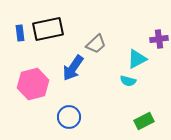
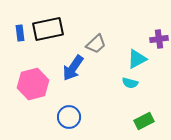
cyan semicircle: moved 2 px right, 2 px down
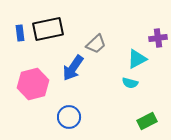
purple cross: moved 1 px left, 1 px up
green rectangle: moved 3 px right
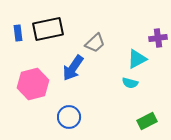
blue rectangle: moved 2 px left
gray trapezoid: moved 1 px left, 1 px up
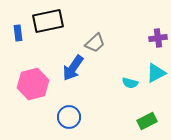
black rectangle: moved 8 px up
cyan triangle: moved 19 px right, 14 px down
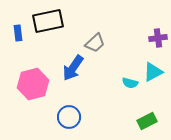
cyan triangle: moved 3 px left, 1 px up
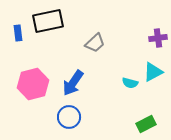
blue arrow: moved 15 px down
green rectangle: moved 1 px left, 3 px down
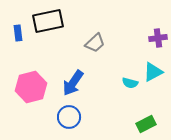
pink hexagon: moved 2 px left, 3 px down
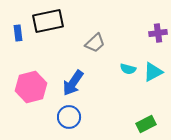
purple cross: moved 5 px up
cyan semicircle: moved 2 px left, 14 px up
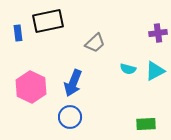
cyan triangle: moved 2 px right, 1 px up
blue arrow: rotated 12 degrees counterclockwise
pink hexagon: rotated 20 degrees counterclockwise
blue circle: moved 1 px right
green rectangle: rotated 24 degrees clockwise
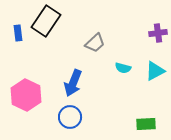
black rectangle: moved 2 px left; rotated 44 degrees counterclockwise
cyan semicircle: moved 5 px left, 1 px up
pink hexagon: moved 5 px left, 8 px down
